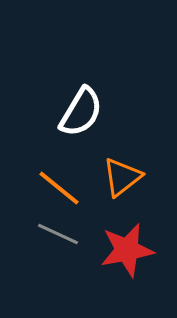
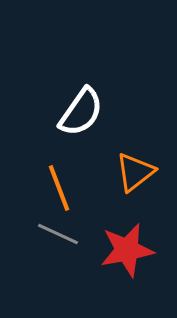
white semicircle: rotated 4 degrees clockwise
orange triangle: moved 13 px right, 5 px up
orange line: rotated 30 degrees clockwise
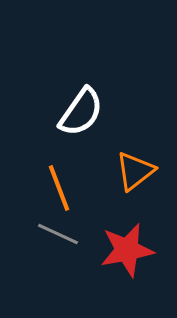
orange triangle: moved 1 px up
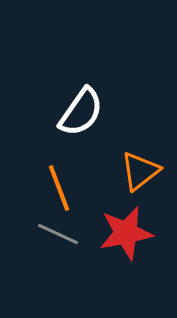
orange triangle: moved 5 px right
red star: moved 1 px left, 17 px up
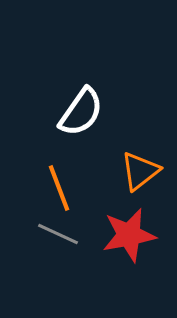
red star: moved 3 px right, 2 px down
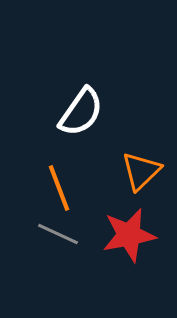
orange triangle: moved 1 px right; rotated 6 degrees counterclockwise
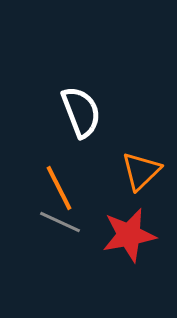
white semicircle: rotated 56 degrees counterclockwise
orange line: rotated 6 degrees counterclockwise
gray line: moved 2 px right, 12 px up
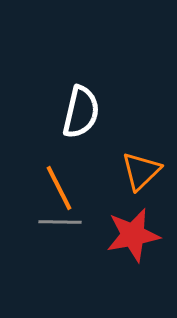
white semicircle: rotated 34 degrees clockwise
gray line: rotated 24 degrees counterclockwise
red star: moved 4 px right
